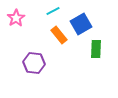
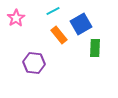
green rectangle: moved 1 px left, 1 px up
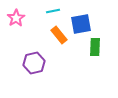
cyan line: rotated 16 degrees clockwise
blue square: rotated 20 degrees clockwise
green rectangle: moved 1 px up
purple hexagon: rotated 20 degrees counterclockwise
